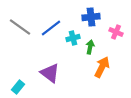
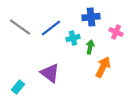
orange arrow: moved 1 px right
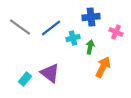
cyan rectangle: moved 7 px right, 8 px up
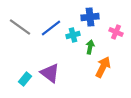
blue cross: moved 1 px left
cyan cross: moved 3 px up
